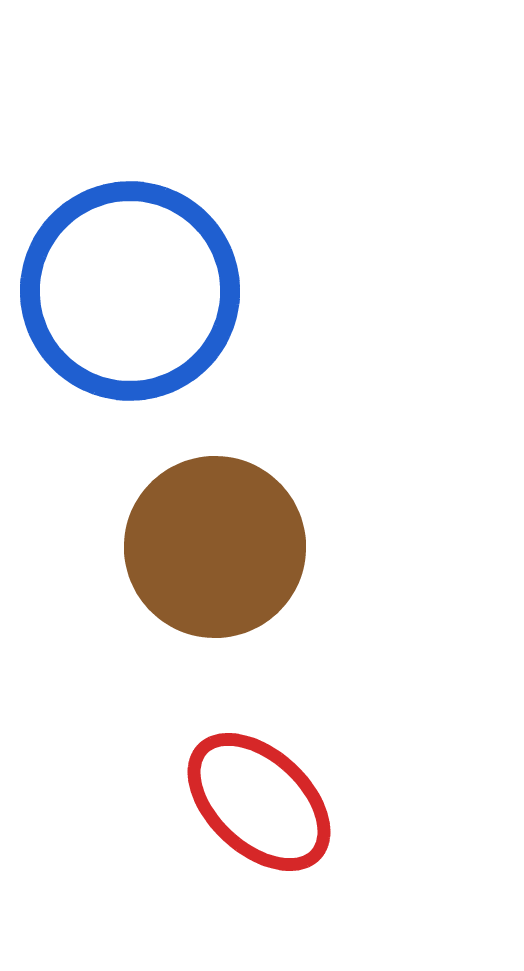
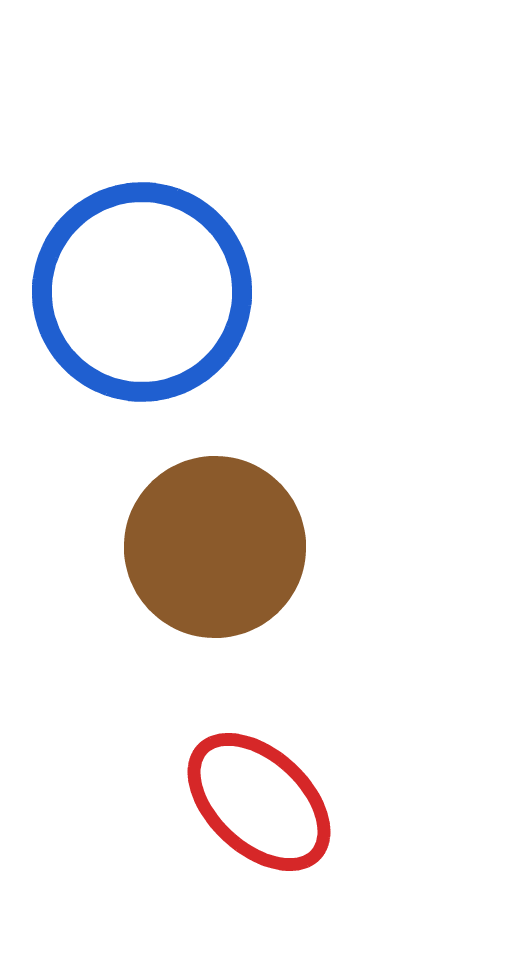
blue circle: moved 12 px right, 1 px down
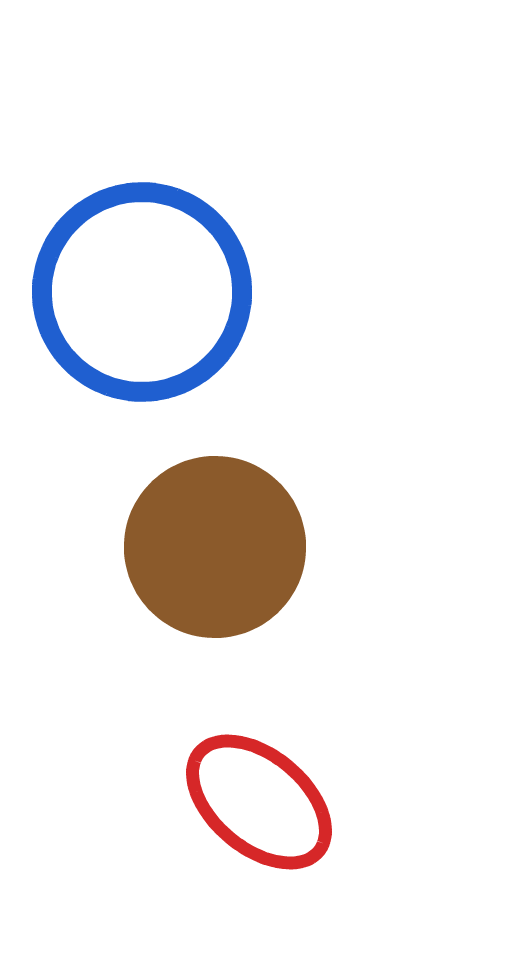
red ellipse: rotated 3 degrees counterclockwise
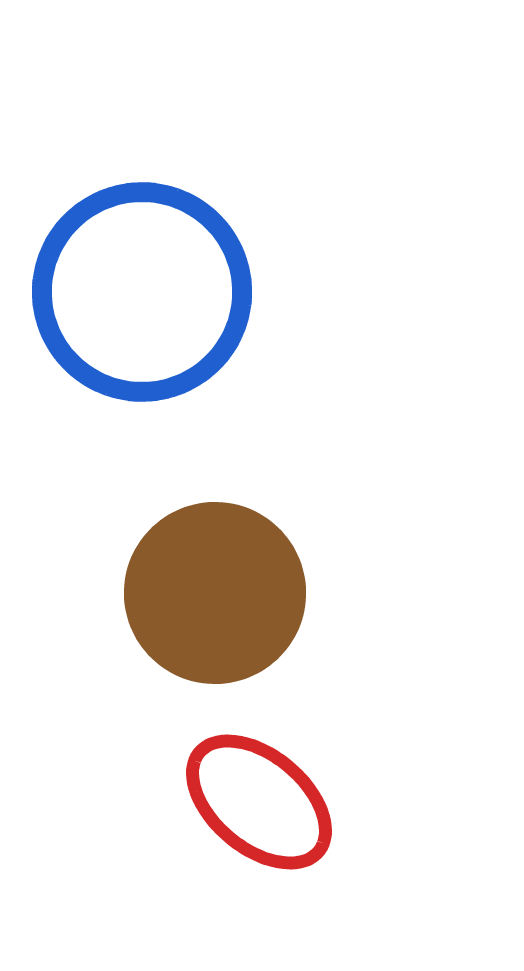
brown circle: moved 46 px down
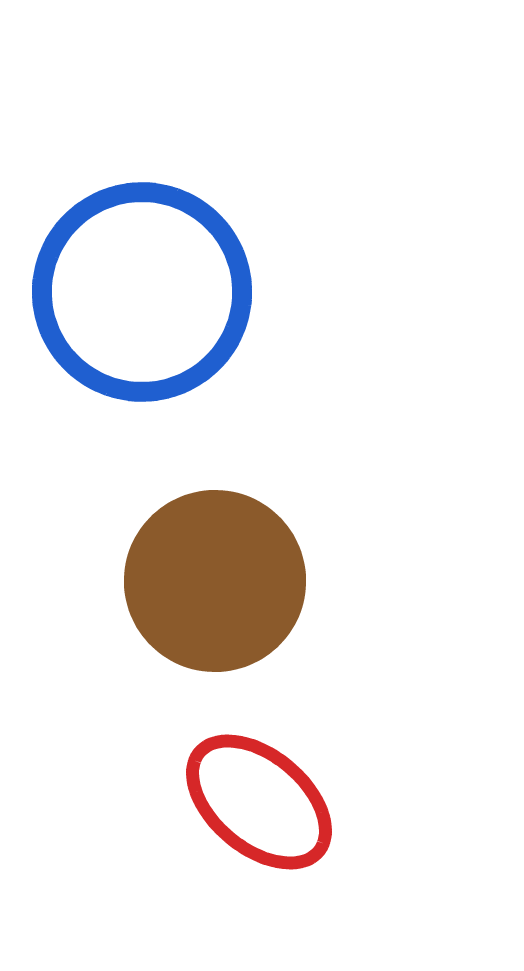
brown circle: moved 12 px up
